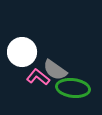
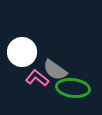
pink L-shape: moved 1 px left, 1 px down
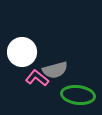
gray semicircle: rotated 50 degrees counterclockwise
green ellipse: moved 5 px right, 7 px down
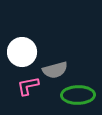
pink L-shape: moved 9 px left, 8 px down; rotated 50 degrees counterclockwise
green ellipse: rotated 8 degrees counterclockwise
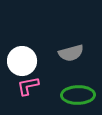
white circle: moved 9 px down
gray semicircle: moved 16 px right, 17 px up
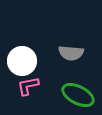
gray semicircle: rotated 20 degrees clockwise
green ellipse: rotated 28 degrees clockwise
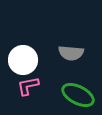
white circle: moved 1 px right, 1 px up
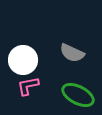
gray semicircle: moved 1 px right; rotated 20 degrees clockwise
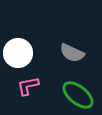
white circle: moved 5 px left, 7 px up
green ellipse: rotated 12 degrees clockwise
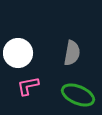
gray semicircle: rotated 105 degrees counterclockwise
green ellipse: rotated 16 degrees counterclockwise
